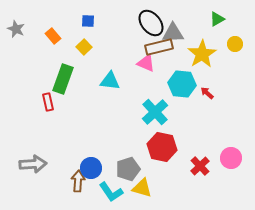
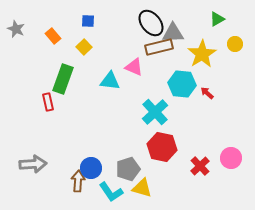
pink triangle: moved 12 px left, 4 px down
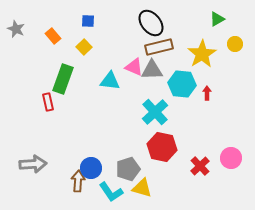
gray triangle: moved 21 px left, 37 px down
red arrow: rotated 48 degrees clockwise
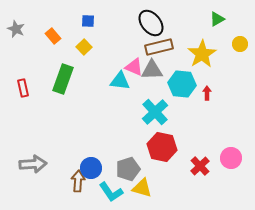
yellow circle: moved 5 px right
cyan triangle: moved 10 px right
red rectangle: moved 25 px left, 14 px up
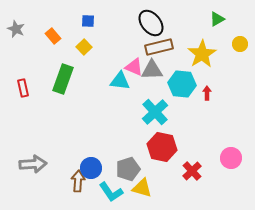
red cross: moved 8 px left, 5 px down
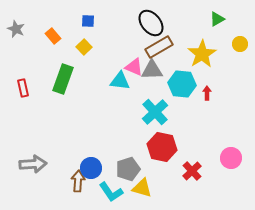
brown rectangle: rotated 16 degrees counterclockwise
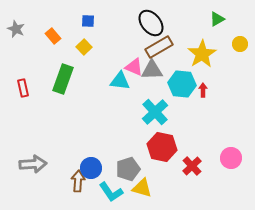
red arrow: moved 4 px left, 3 px up
red cross: moved 5 px up
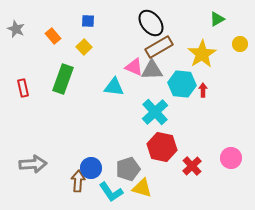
cyan triangle: moved 6 px left, 6 px down
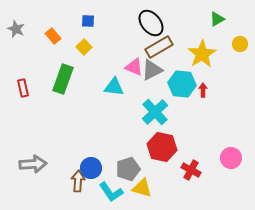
gray triangle: rotated 25 degrees counterclockwise
red cross: moved 1 px left, 4 px down; rotated 18 degrees counterclockwise
